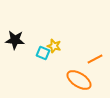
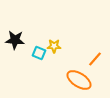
yellow star: rotated 16 degrees counterclockwise
cyan square: moved 4 px left
orange line: rotated 21 degrees counterclockwise
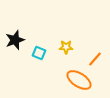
black star: rotated 24 degrees counterclockwise
yellow star: moved 12 px right, 1 px down
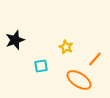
yellow star: rotated 24 degrees clockwise
cyan square: moved 2 px right, 13 px down; rotated 32 degrees counterclockwise
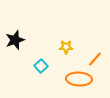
yellow star: rotated 24 degrees counterclockwise
cyan square: rotated 32 degrees counterclockwise
orange ellipse: moved 1 px up; rotated 30 degrees counterclockwise
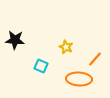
black star: rotated 24 degrees clockwise
yellow star: rotated 24 degrees clockwise
cyan square: rotated 24 degrees counterclockwise
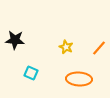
orange line: moved 4 px right, 11 px up
cyan square: moved 10 px left, 7 px down
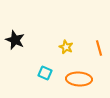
black star: rotated 18 degrees clockwise
orange line: rotated 56 degrees counterclockwise
cyan square: moved 14 px right
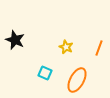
orange line: rotated 35 degrees clockwise
orange ellipse: moved 2 px left, 1 px down; rotated 65 degrees counterclockwise
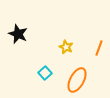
black star: moved 3 px right, 6 px up
cyan square: rotated 24 degrees clockwise
